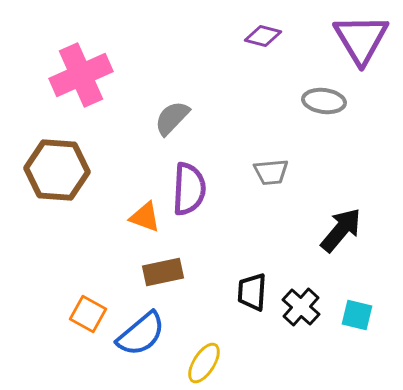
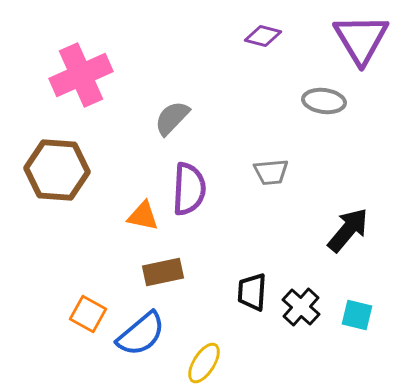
orange triangle: moved 2 px left, 1 px up; rotated 8 degrees counterclockwise
black arrow: moved 7 px right
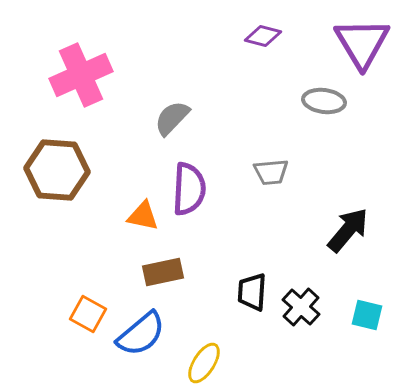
purple triangle: moved 1 px right, 4 px down
cyan square: moved 10 px right
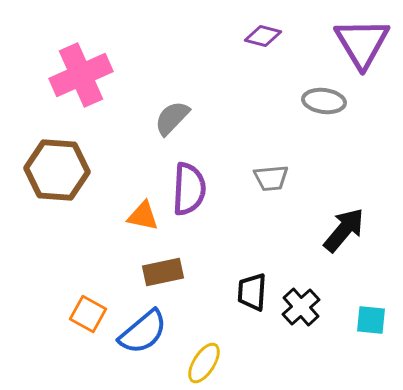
gray trapezoid: moved 6 px down
black arrow: moved 4 px left
black cross: rotated 6 degrees clockwise
cyan square: moved 4 px right, 5 px down; rotated 8 degrees counterclockwise
blue semicircle: moved 2 px right, 2 px up
